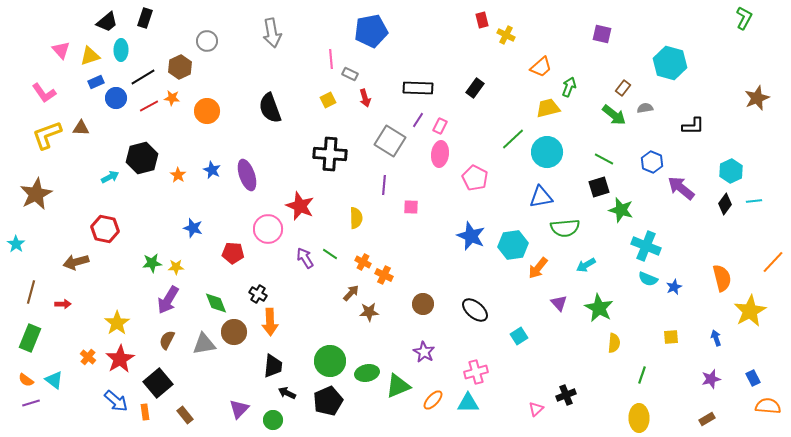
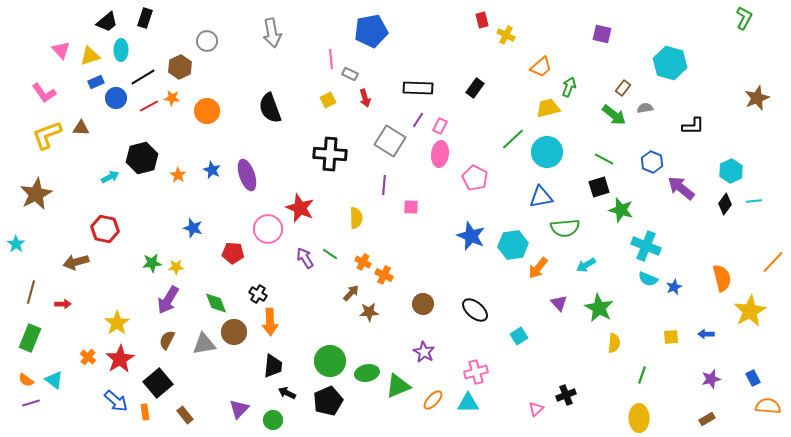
red star at (300, 206): moved 2 px down
blue arrow at (716, 338): moved 10 px left, 4 px up; rotated 70 degrees counterclockwise
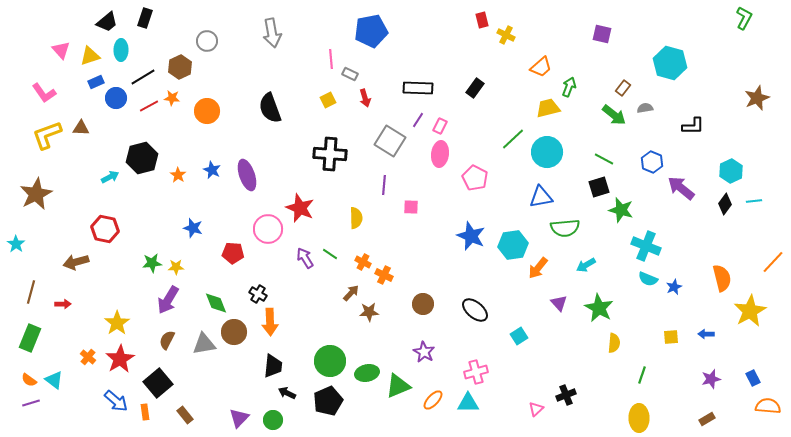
orange semicircle at (26, 380): moved 3 px right
purple triangle at (239, 409): moved 9 px down
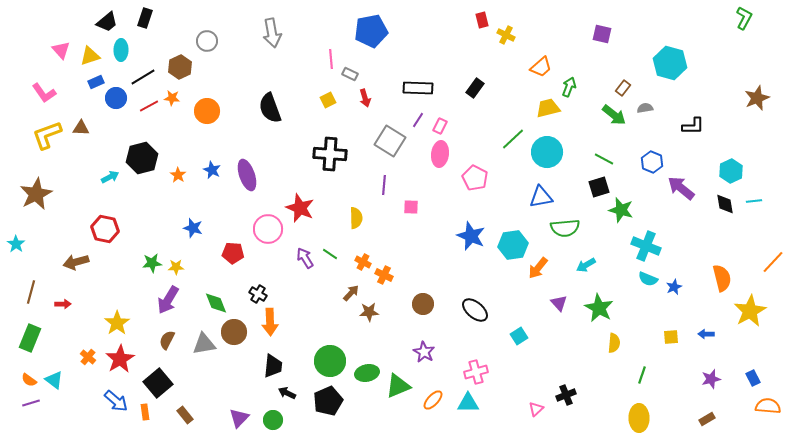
black diamond at (725, 204): rotated 45 degrees counterclockwise
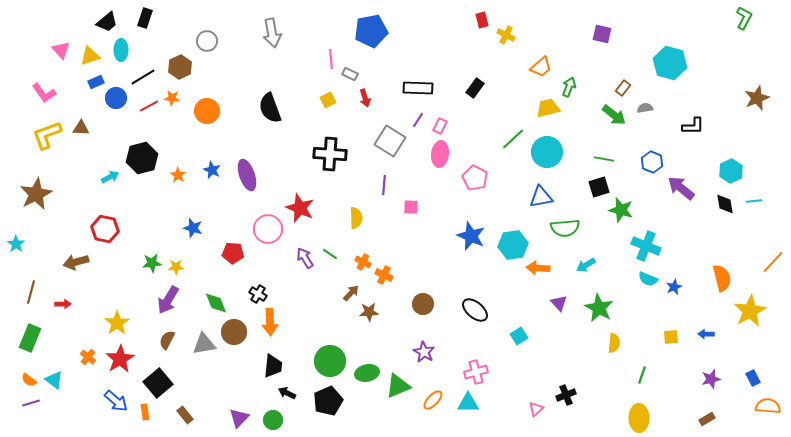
green line at (604, 159): rotated 18 degrees counterclockwise
orange arrow at (538, 268): rotated 55 degrees clockwise
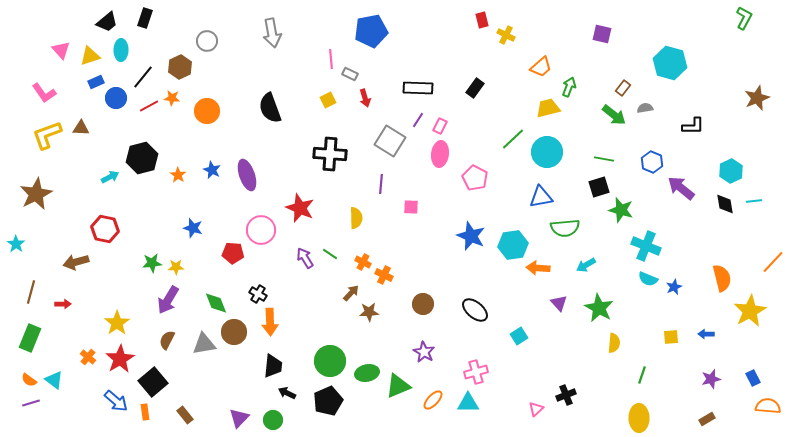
black line at (143, 77): rotated 20 degrees counterclockwise
purple line at (384, 185): moved 3 px left, 1 px up
pink circle at (268, 229): moved 7 px left, 1 px down
black square at (158, 383): moved 5 px left, 1 px up
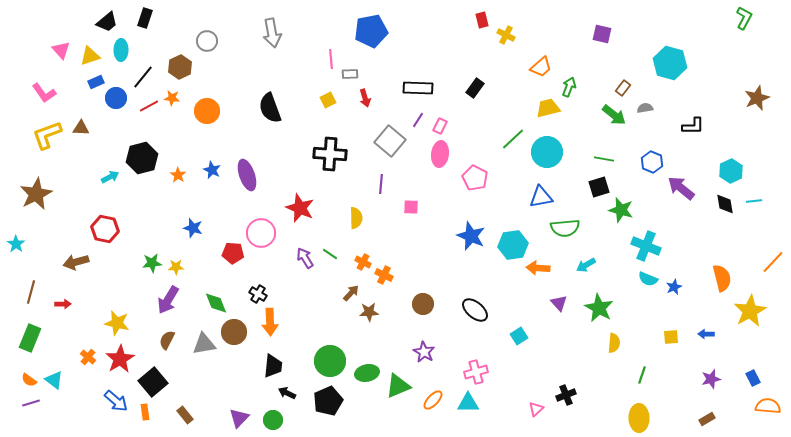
gray rectangle at (350, 74): rotated 28 degrees counterclockwise
gray square at (390, 141): rotated 8 degrees clockwise
pink circle at (261, 230): moved 3 px down
yellow star at (117, 323): rotated 25 degrees counterclockwise
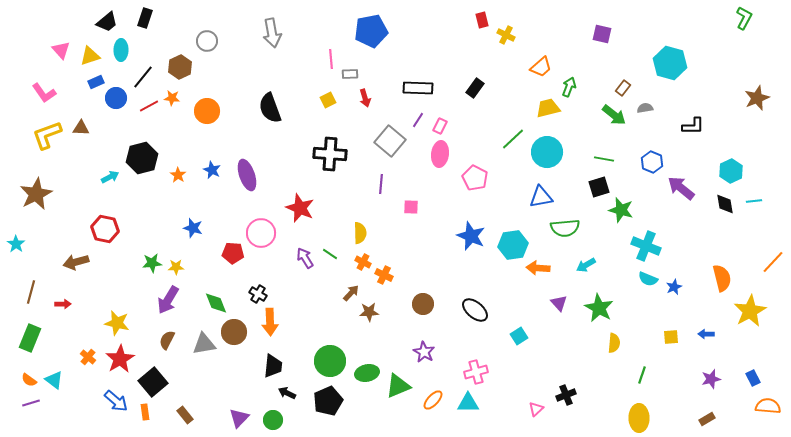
yellow semicircle at (356, 218): moved 4 px right, 15 px down
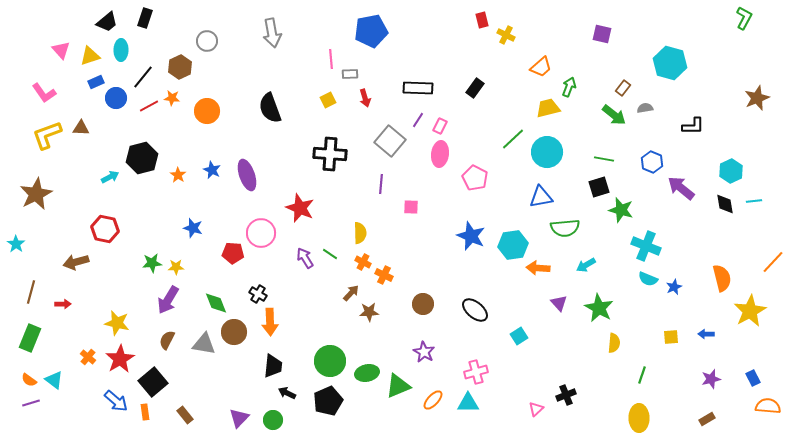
gray triangle at (204, 344): rotated 20 degrees clockwise
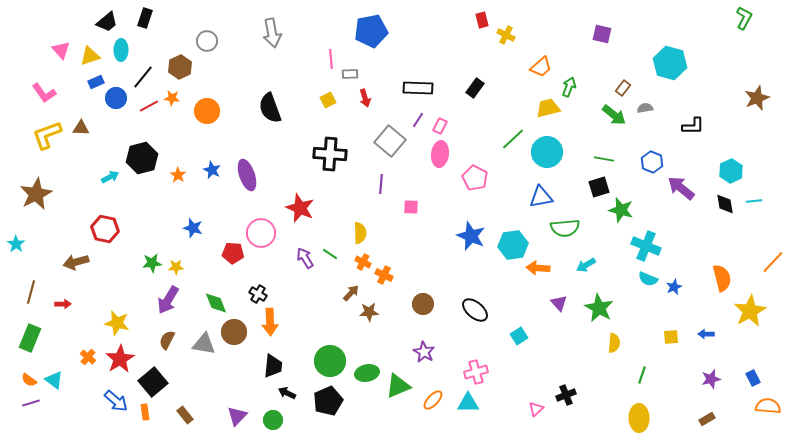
purple triangle at (239, 418): moved 2 px left, 2 px up
